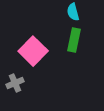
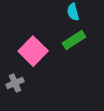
green rectangle: rotated 45 degrees clockwise
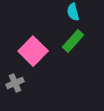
green rectangle: moved 1 px left, 1 px down; rotated 15 degrees counterclockwise
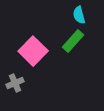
cyan semicircle: moved 6 px right, 3 px down
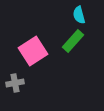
pink square: rotated 12 degrees clockwise
gray cross: rotated 12 degrees clockwise
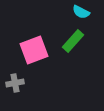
cyan semicircle: moved 2 px right, 3 px up; rotated 48 degrees counterclockwise
pink square: moved 1 px right, 1 px up; rotated 12 degrees clockwise
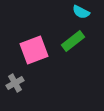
green rectangle: rotated 10 degrees clockwise
gray cross: rotated 18 degrees counterclockwise
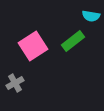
cyan semicircle: moved 10 px right, 4 px down; rotated 18 degrees counterclockwise
pink square: moved 1 px left, 4 px up; rotated 12 degrees counterclockwise
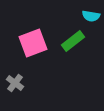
pink square: moved 3 px up; rotated 12 degrees clockwise
gray cross: rotated 24 degrees counterclockwise
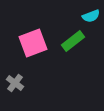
cyan semicircle: rotated 30 degrees counterclockwise
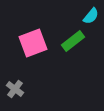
cyan semicircle: rotated 30 degrees counterclockwise
gray cross: moved 6 px down
